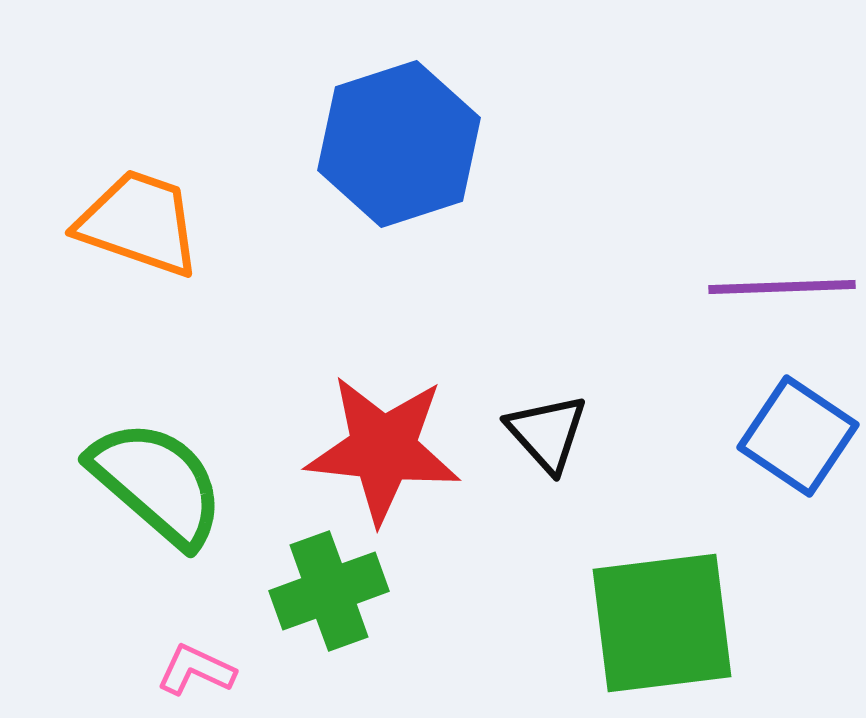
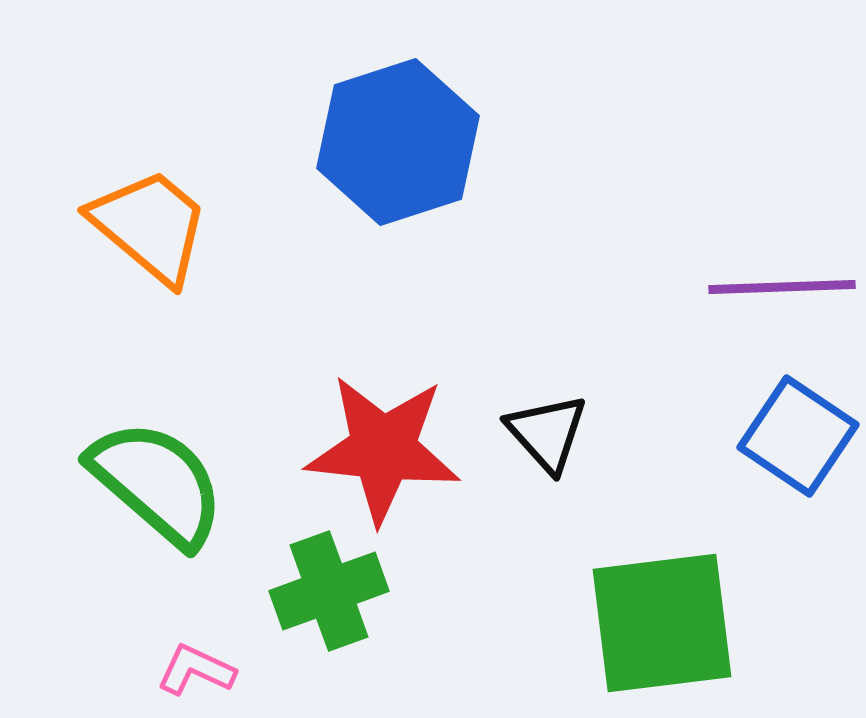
blue hexagon: moved 1 px left, 2 px up
orange trapezoid: moved 11 px right, 3 px down; rotated 21 degrees clockwise
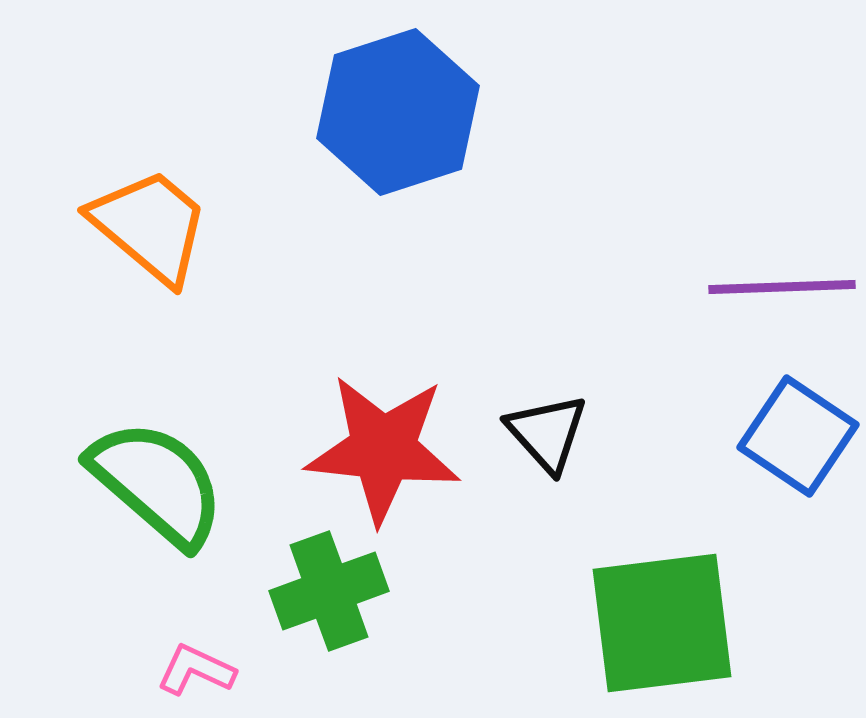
blue hexagon: moved 30 px up
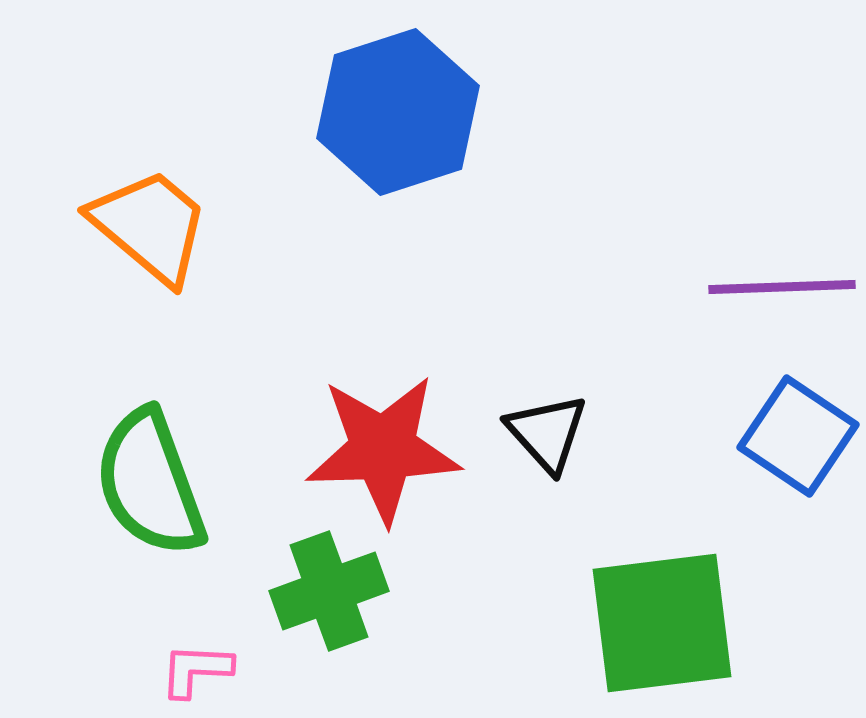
red star: rotated 8 degrees counterclockwise
green semicircle: moved 7 px left; rotated 151 degrees counterclockwise
pink L-shape: rotated 22 degrees counterclockwise
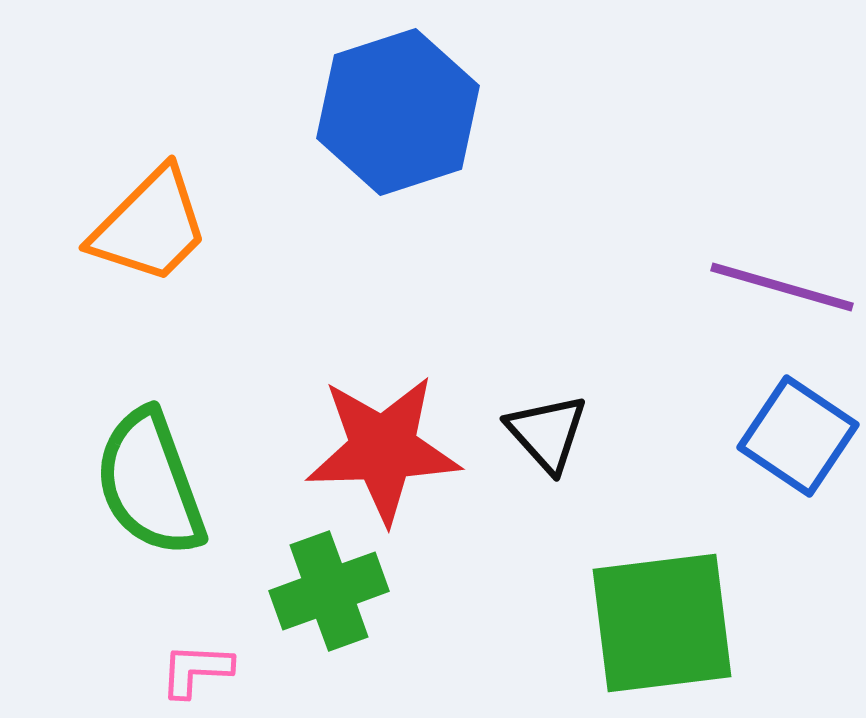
orange trapezoid: rotated 95 degrees clockwise
purple line: rotated 18 degrees clockwise
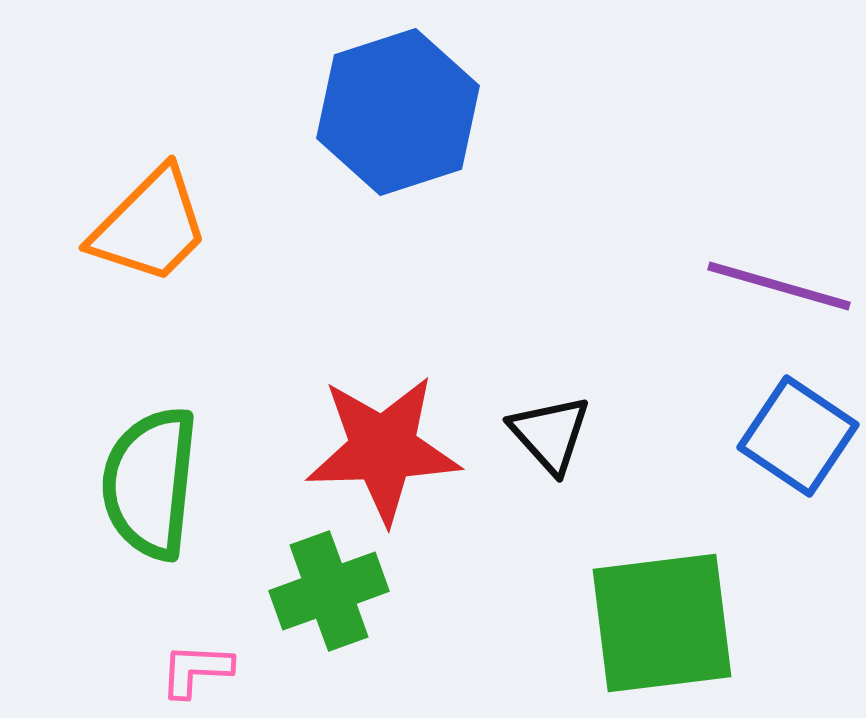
purple line: moved 3 px left, 1 px up
black triangle: moved 3 px right, 1 px down
green semicircle: rotated 26 degrees clockwise
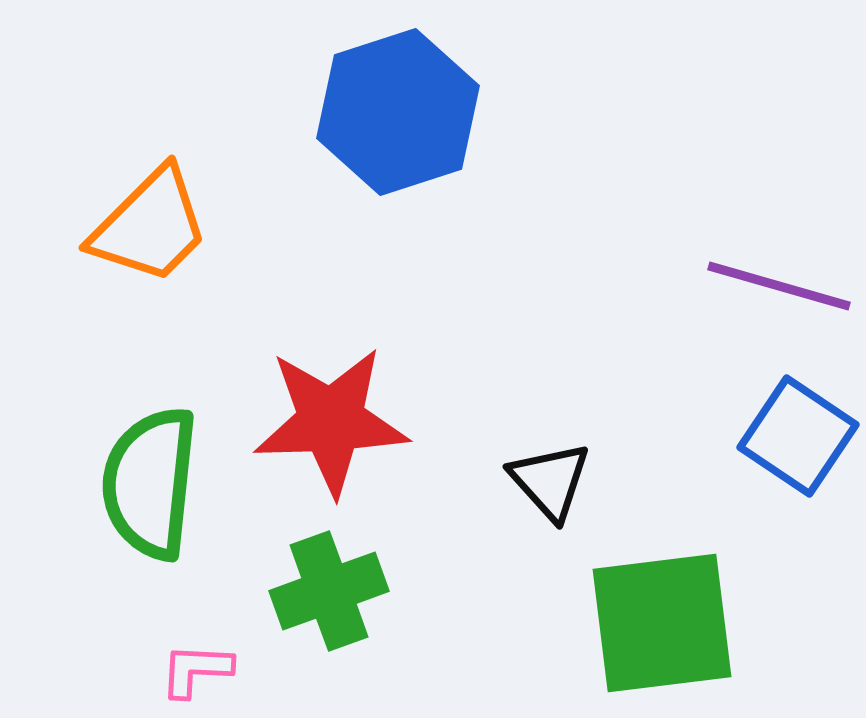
black triangle: moved 47 px down
red star: moved 52 px left, 28 px up
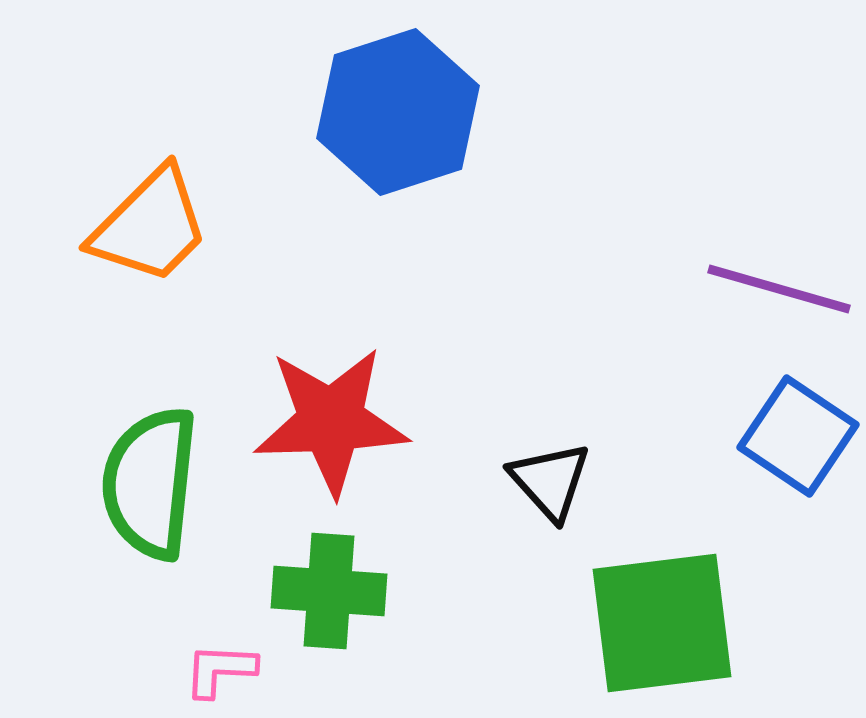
purple line: moved 3 px down
green cross: rotated 24 degrees clockwise
pink L-shape: moved 24 px right
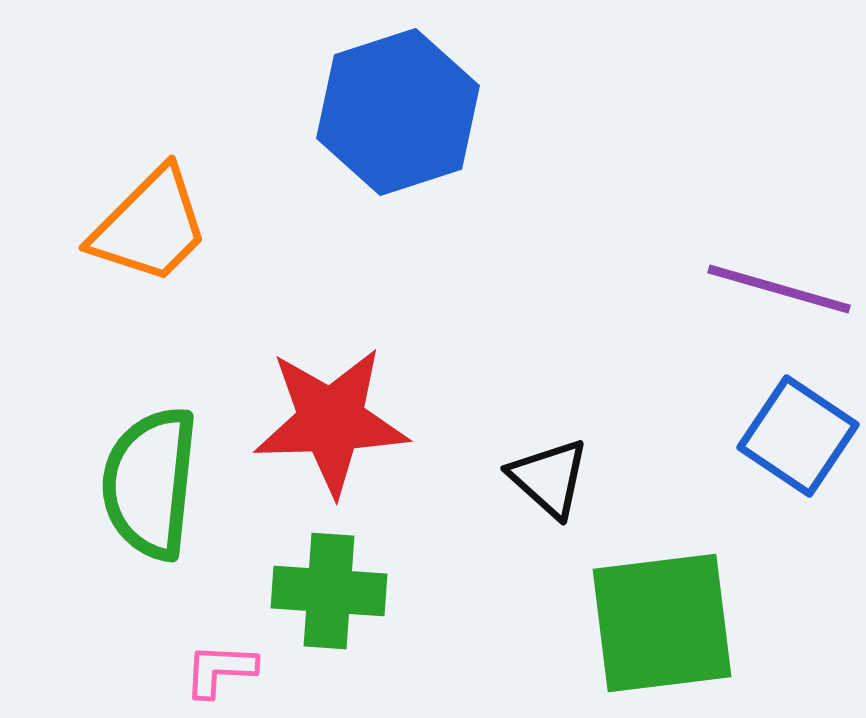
black triangle: moved 1 px left, 3 px up; rotated 6 degrees counterclockwise
